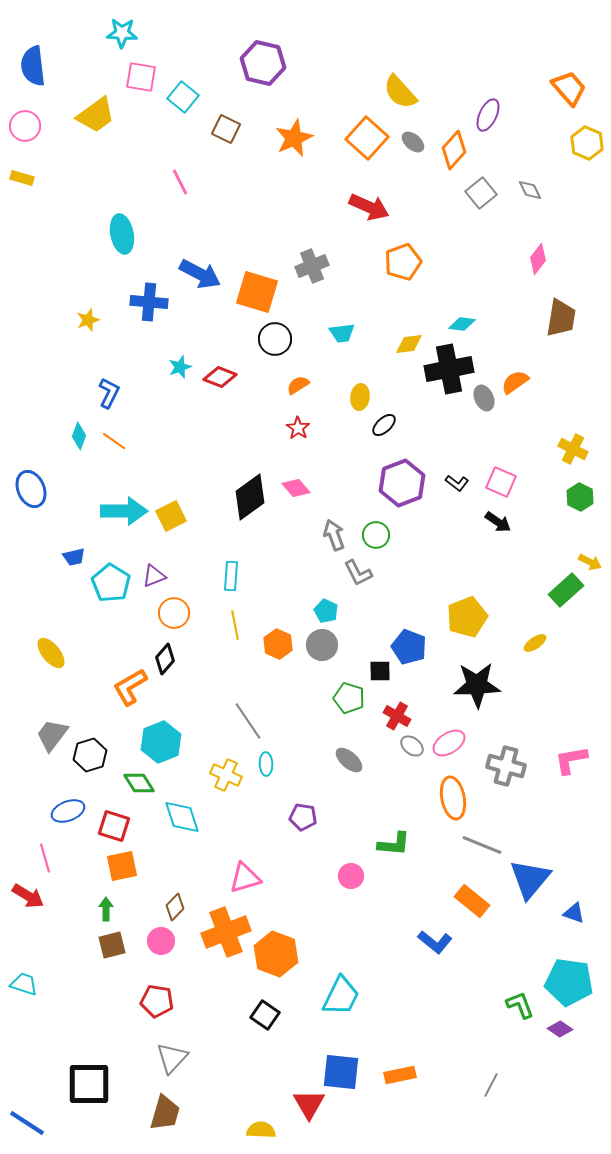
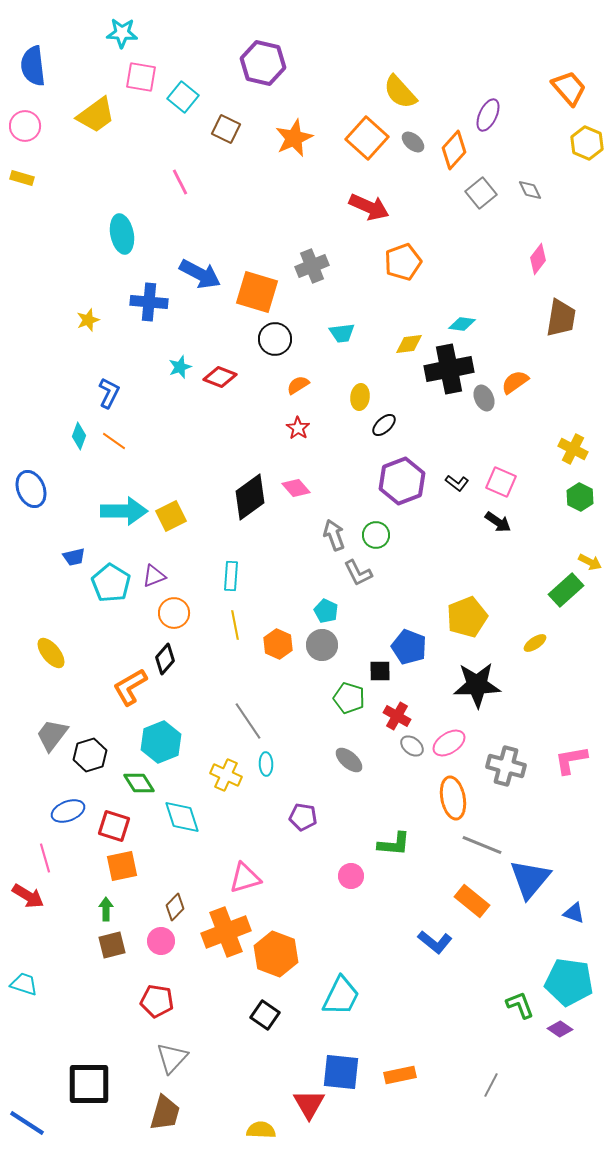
purple hexagon at (402, 483): moved 2 px up
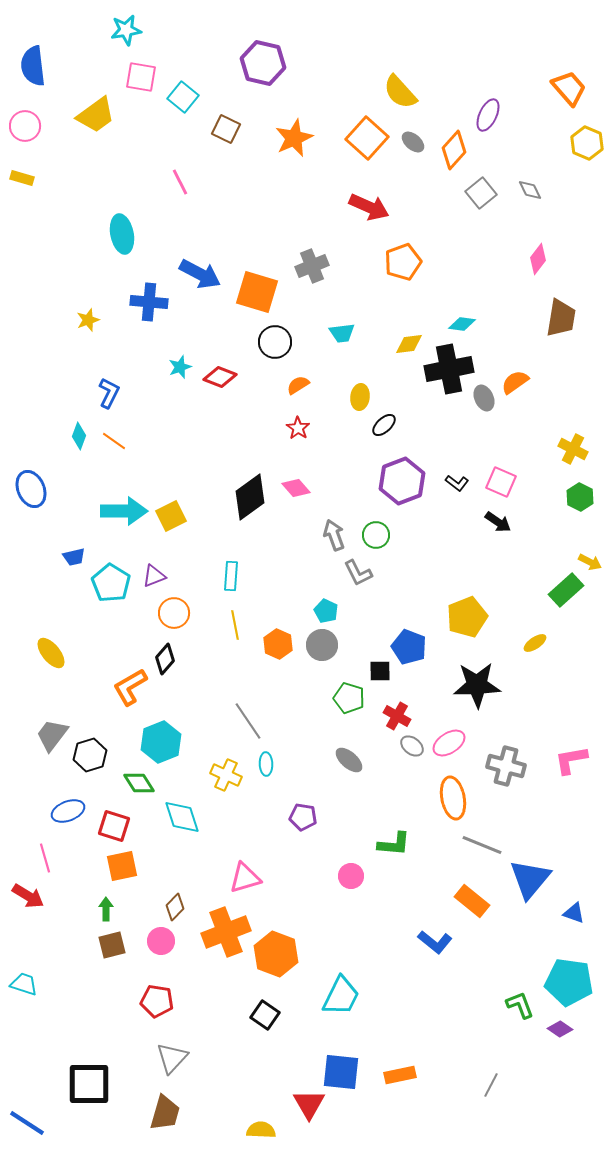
cyan star at (122, 33): moved 4 px right, 3 px up; rotated 12 degrees counterclockwise
black circle at (275, 339): moved 3 px down
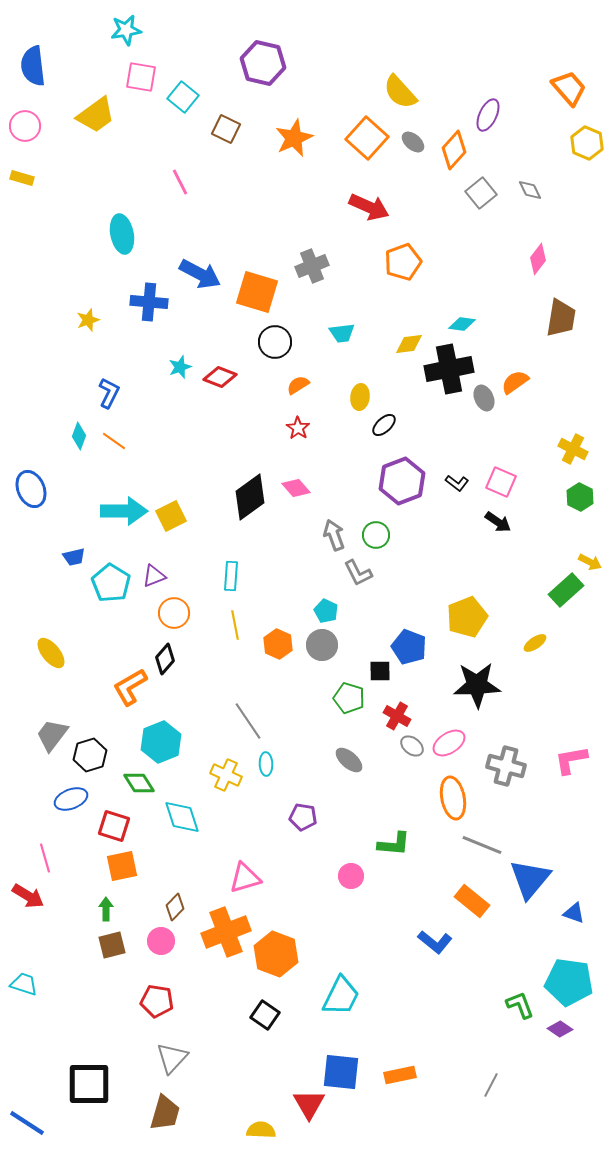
blue ellipse at (68, 811): moved 3 px right, 12 px up
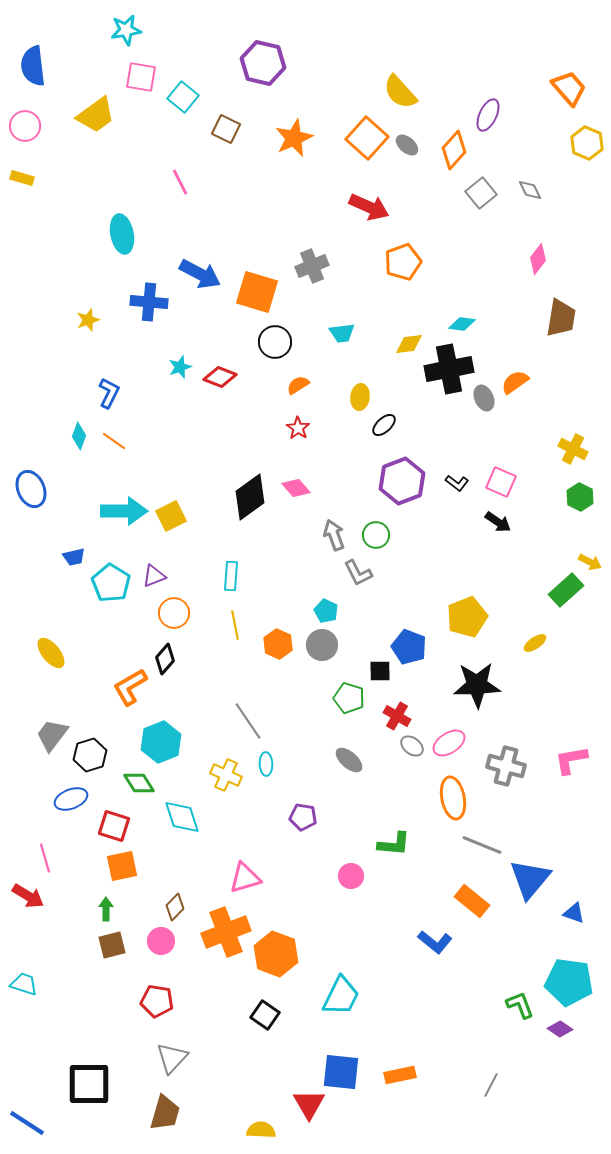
gray ellipse at (413, 142): moved 6 px left, 3 px down
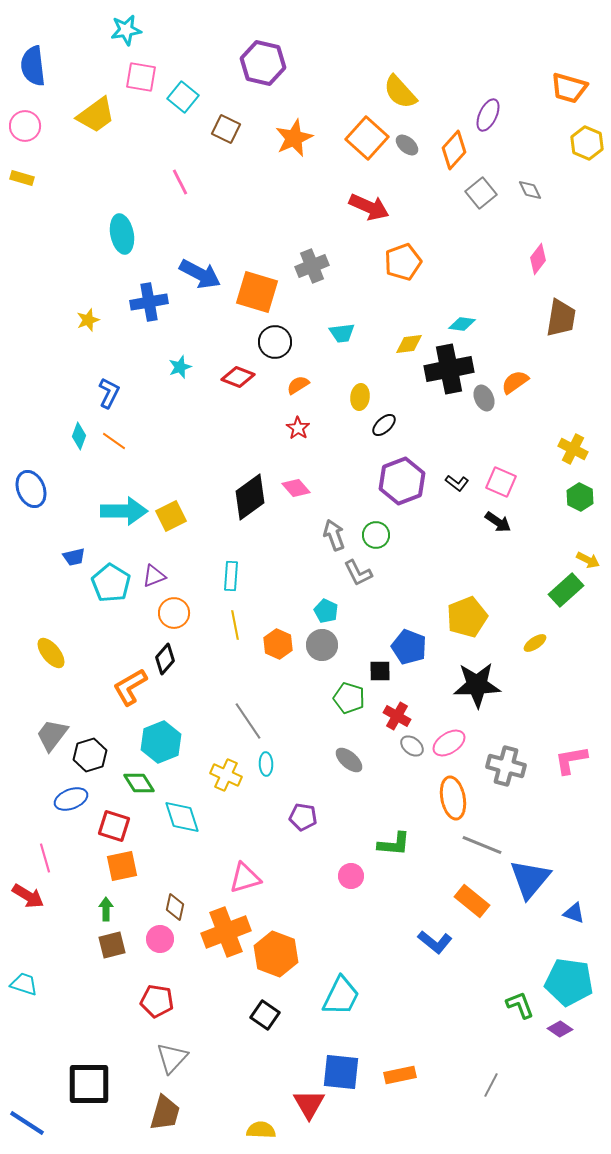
orange trapezoid at (569, 88): rotated 147 degrees clockwise
blue cross at (149, 302): rotated 15 degrees counterclockwise
red diamond at (220, 377): moved 18 px right
yellow arrow at (590, 562): moved 2 px left, 2 px up
brown diamond at (175, 907): rotated 32 degrees counterclockwise
pink circle at (161, 941): moved 1 px left, 2 px up
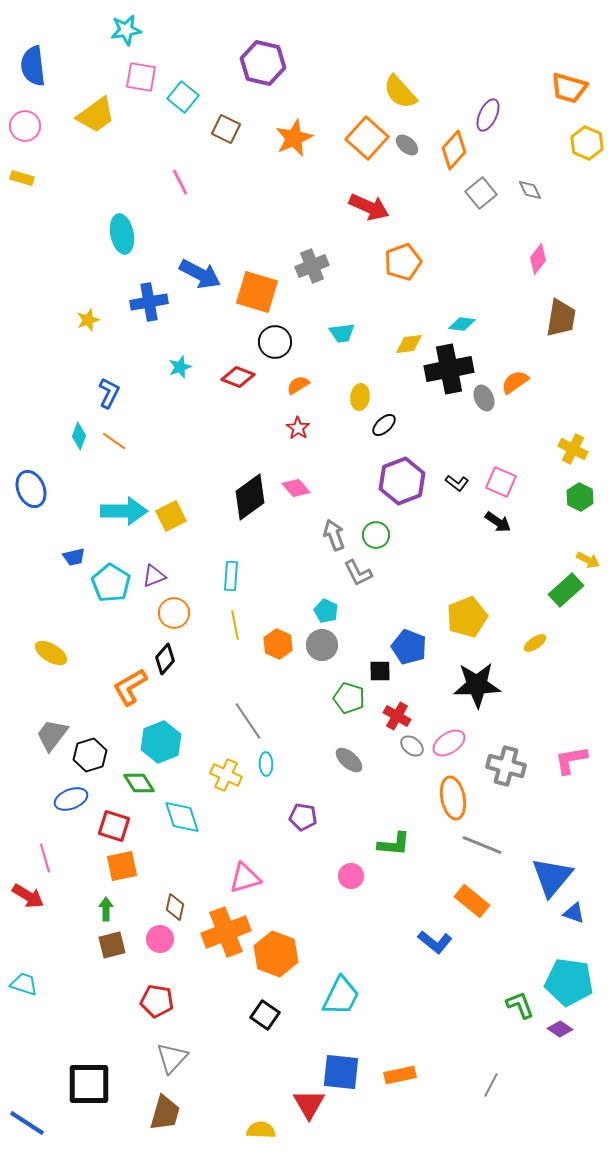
yellow ellipse at (51, 653): rotated 20 degrees counterclockwise
blue triangle at (530, 879): moved 22 px right, 2 px up
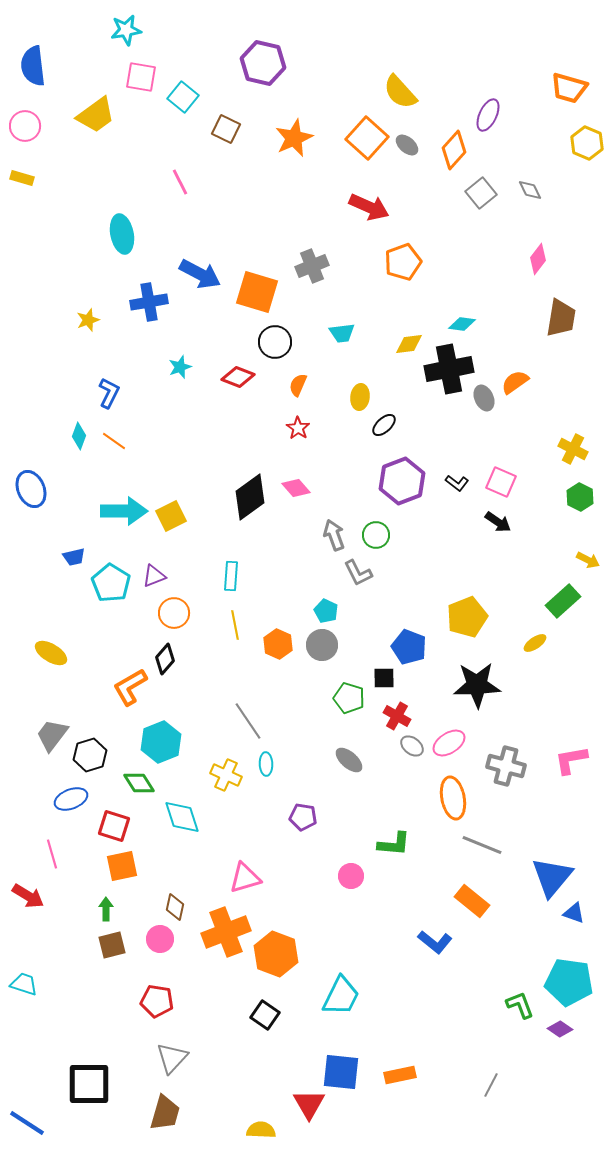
orange semicircle at (298, 385): rotated 35 degrees counterclockwise
green rectangle at (566, 590): moved 3 px left, 11 px down
black square at (380, 671): moved 4 px right, 7 px down
pink line at (45, 858): moved 7 px right, 4 px up
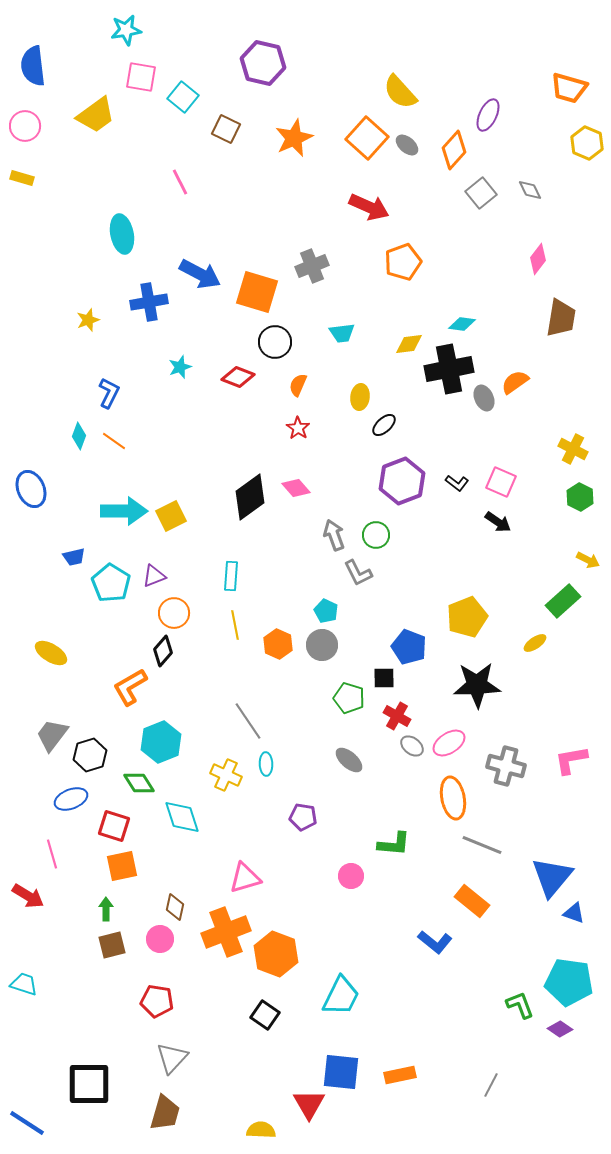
black diamond at (165, 659): moved 2 px left, 8 px up
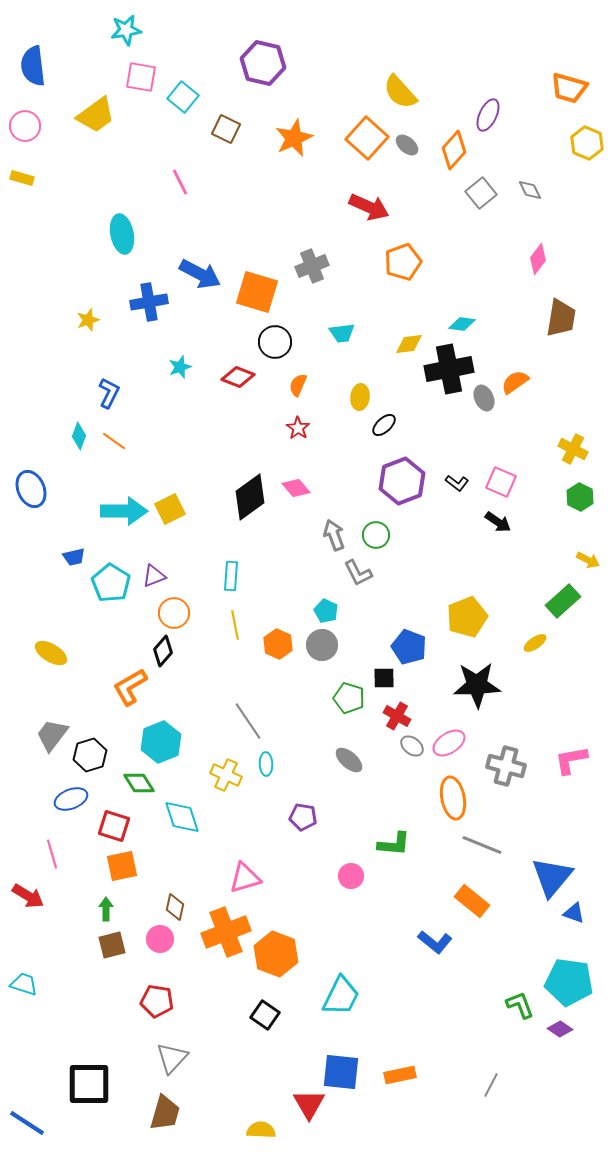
yellow square at (171, 516): moved 1 px left, 7 px up
